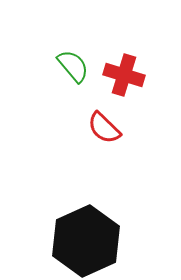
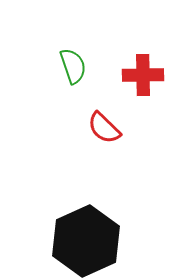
green semicircle: rotated 21 degrees clockwise
red cross: moved 19 px right; rotated 18 degrees counterclockwise
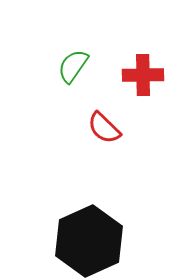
green semicircle: rotated 126 degrees counterclockwise
black hexagon: moved 3 px right
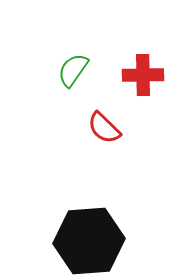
green semicircle: moved 4 px down
black hexagon: rotated 20 degrees clockwise
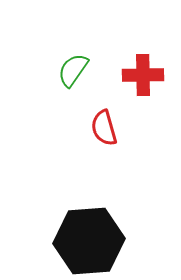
red semicircle: rotated 30 degrees clockwise
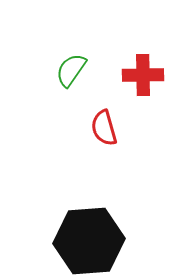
green semicircle: moved 2 px left
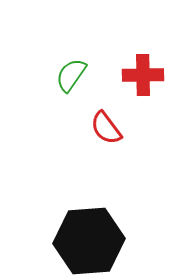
green semicircle: moved 5 px down
red semicircle: moved 2 px right; rotated 21 degrees counterclockwise
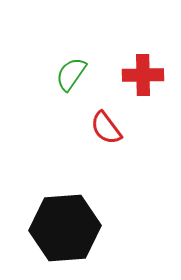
green semicircle: moved 1 px up
black hexagon: moved 24 px left, 13 px up
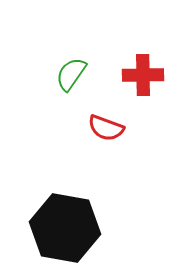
red semicircle: rotated 33 degrees counterclockwise
black hexagon: rotated 14 degrees clockwise
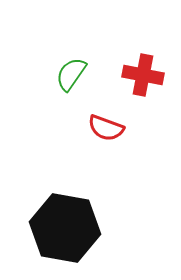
red cross: rotated 12 degrees clockwise
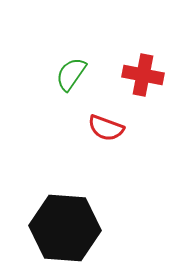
black hexagon: rotated 6 degrees counterclockwise
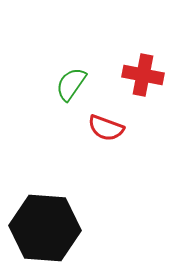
green semicircle: moved 10 px down
black hexagon: moved 20 px left
